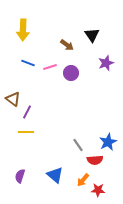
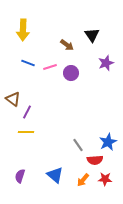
red star: moved 7 px right, 11 px up
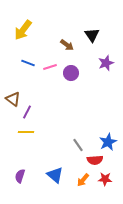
yellow arrow: rotated 35 degrees clockwise
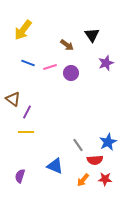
blue triangle: moved 9 px up; rotated 18 degrees counterclockwise
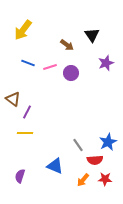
yellow line: moved 1 px left, 1 px down
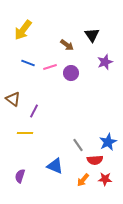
purple star: moved 1 px left, 1 px up
purple line: moved 7 px right, 1 px up
